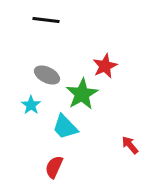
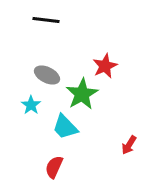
red arrow: moved 1 px left; rotated 108 degrees counterclockwise
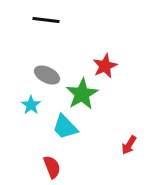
red semicircle: moved 2 px left; rotated 135 degrees clockwise
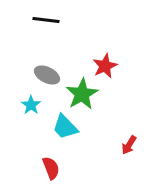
red semicircle: moved 1 px left, 1 px down
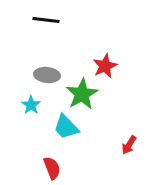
gray ellipse: rotated 20 degrees counterclockwise
cyan trapezoid: moved 1 px right
red semicircle: moved 1 px right
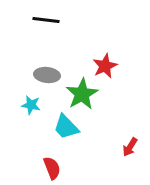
cyan star: rotated 24 degrees counterclockwise
red arrow: moved 1 px right, 2 px down
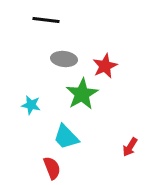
gray ellipse: moved 17 px right, 16 px up
cyan trapezoid: moved 10 px down
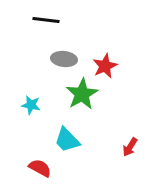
cyan trapezoid: moved 1 px right, 3 px down
red semicircle: moved 12 px left; rotated 40 degrees counterclockwise
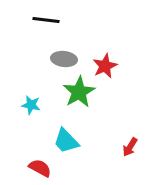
green star: moved 3 px left, 2 px up
cyan trapezoid: moved 1 px left, 1 px down
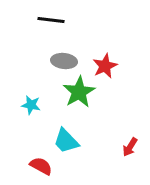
black line: moved 5 px right
gray ellipse: moved 2 px down
red semicircle: moved 1 px right, 2 px up
